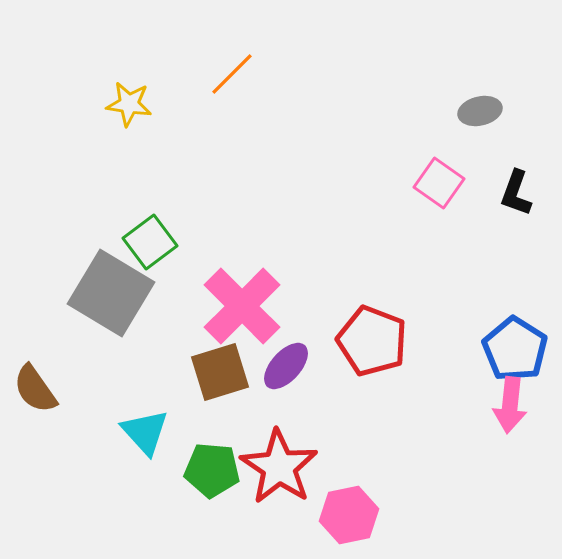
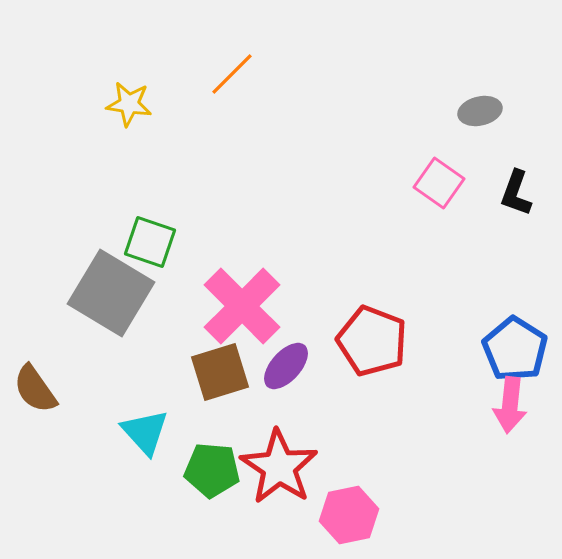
green square: rotated 34 degrees counterclockwise
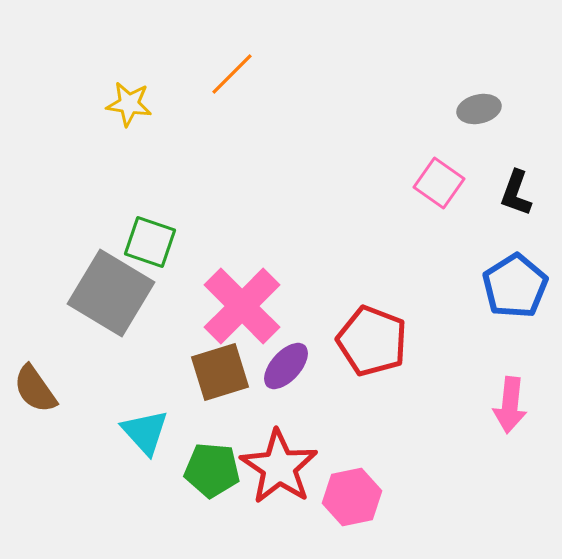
gray ellipse: moved 1 px left, 2 px up
blue pentagon: moved 63 px up; rotated 8 degrees clockwise
pink hexagon: moved 3 px right, 18 px up
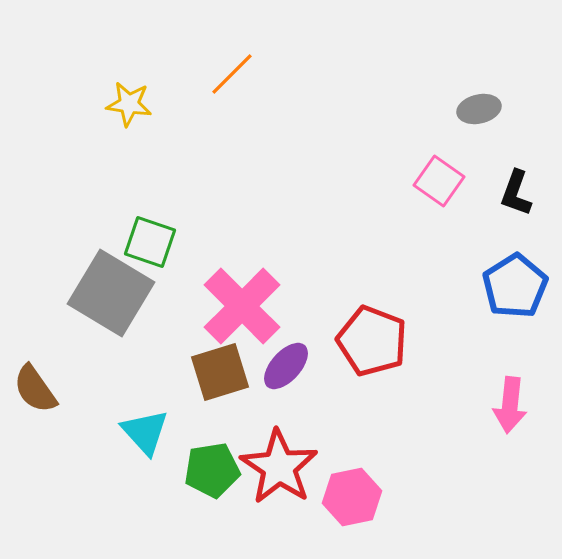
pink square: moved 2 px up
green pentagon: rotated 14 degrees counterclockwise
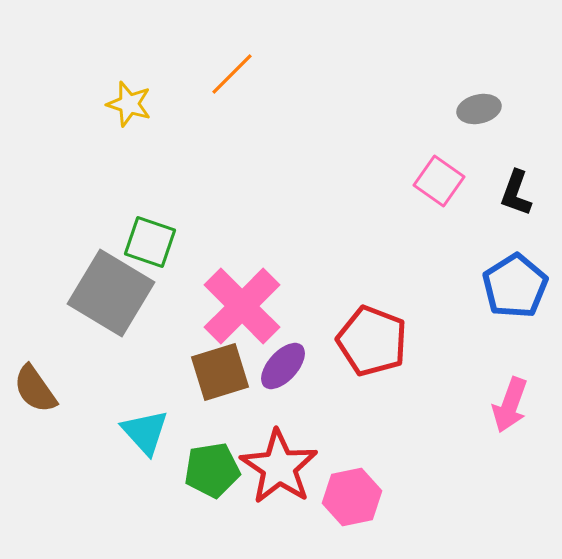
yellow star: rotated 9 degrees clockwise
purple ellipse: moved 3 px left
pink arrow: rotated 14 degrees clockwise
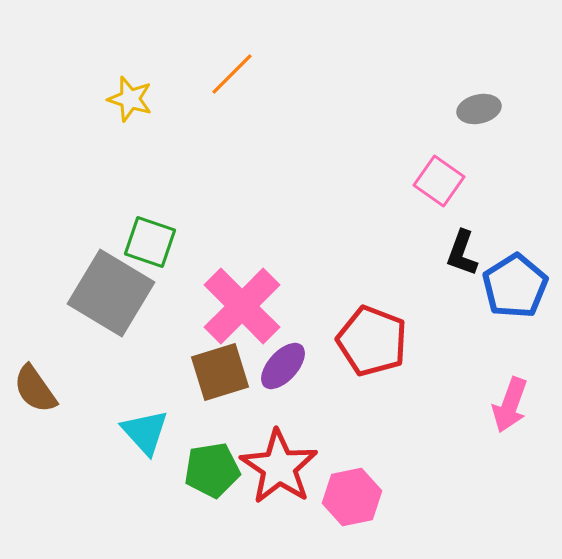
yellow star: moved 1 px right, 5 px up
black L-shape: moved 54 px left, 60 px down
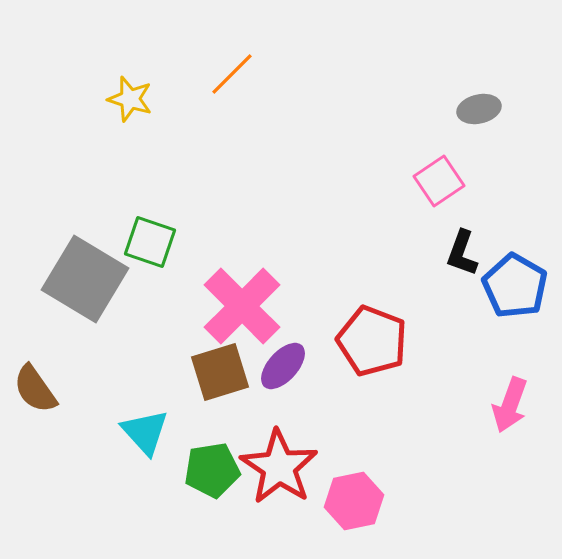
pink square: rotated 21 degrees clockwise
blue pentagon: rotated 10 degrees counterclockwise
gray square: moved 26 px left, 14 px up
pink hexagon: moved 2 px right, 4 px down
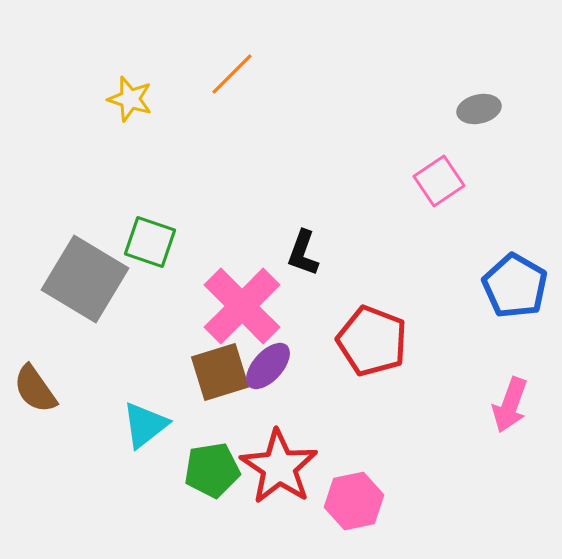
black L-shape: moved 159 px left
purple ellipse: moved 15 px left
cyan triangle: moved 7 px up; rotated 34 degrees clockwise
